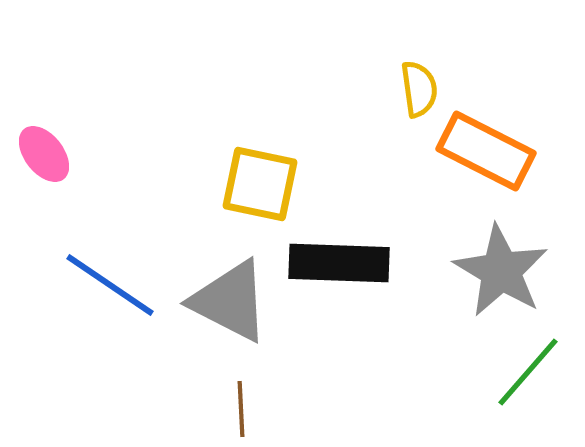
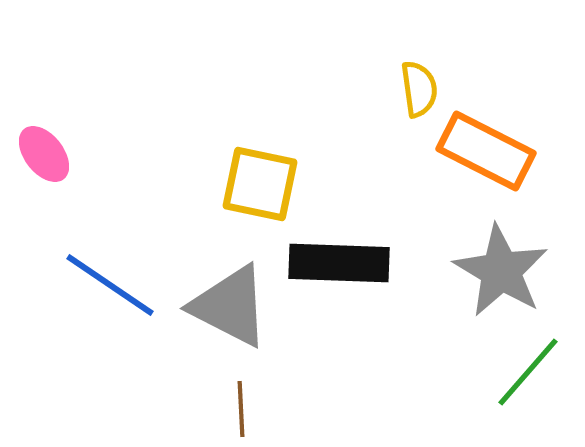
gray triangle: moved 5 px down
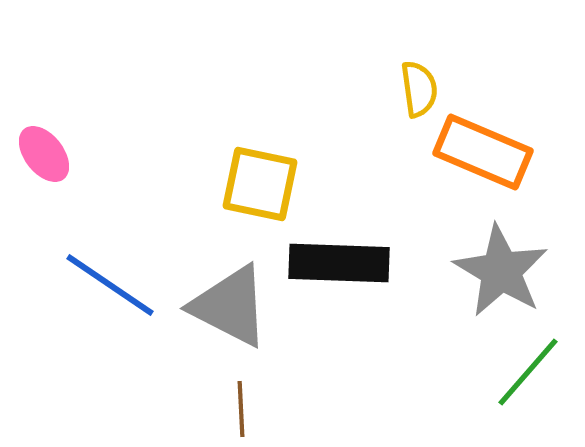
orange rectangle: moved 3 px left, 1 px down; rotated 4 degrees counterclockwise
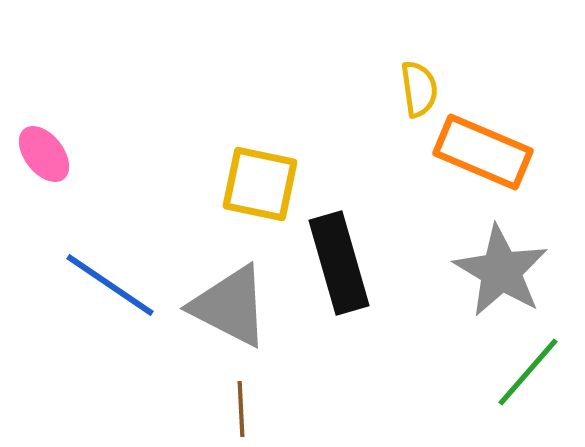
black rectangle: rotated 72 degrees clockwise
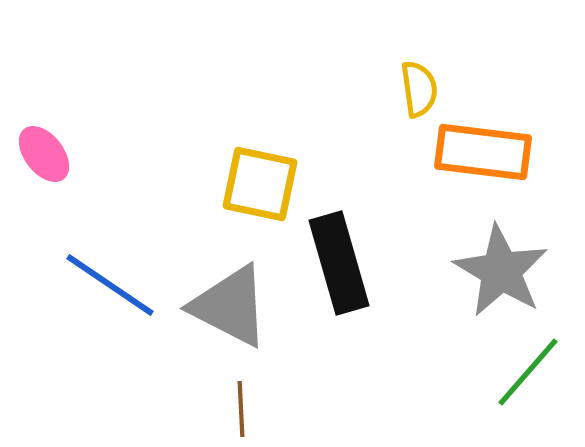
orange rectangle: rotated 16 degrees counterclockwise
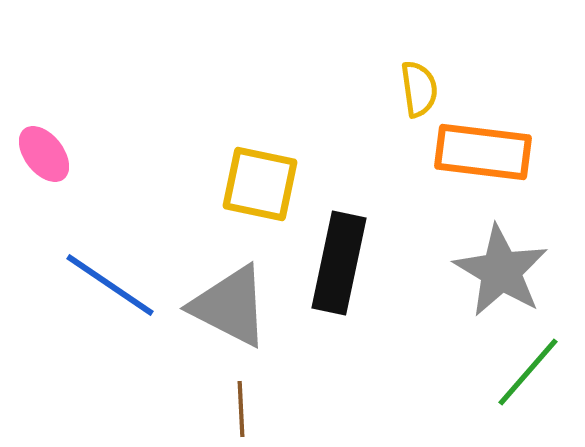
black rectangle: rotated 28 degrees clockwise
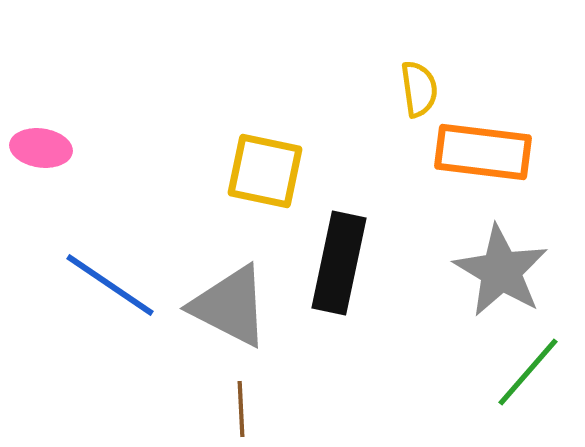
pink ellipse: moved 3 px left, 6 px up; rotated 44 degrees counterclockwise
yellow square: moved 5 px right, 13 px up
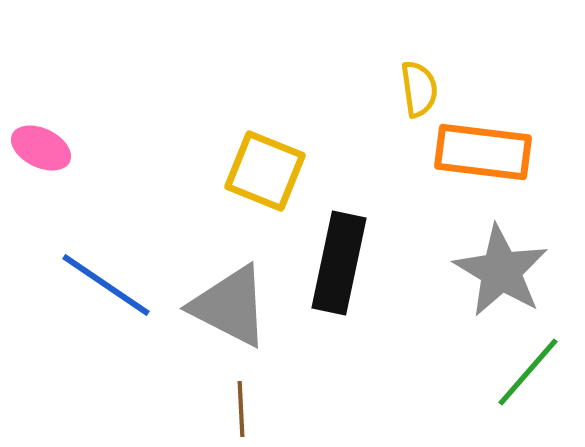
pink ellipse: rotated 18 degrees clockwise
yellow square: rotated 10 degrees clockwise
blue line: moved 4 px left
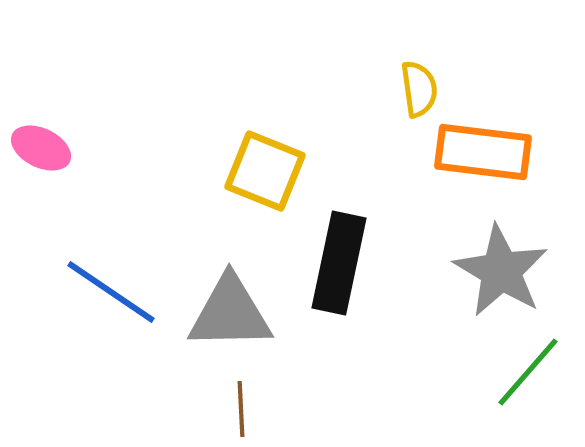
blue line: moved 5 px right, 7 px down
gray triangle: moved 7 px down; rotated 28 degrees counterclockwise
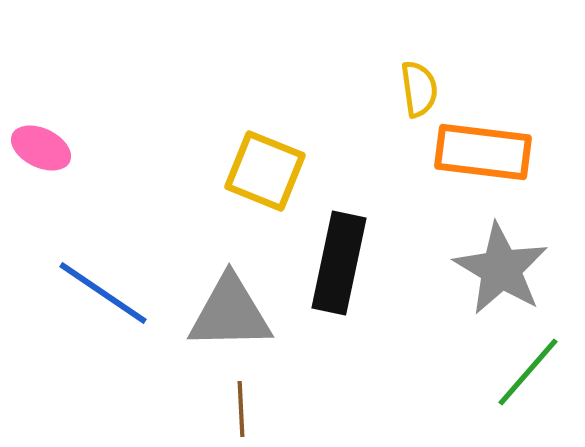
gray star: moved 2 px up
blue line: moved 8 px left, 1 px down
